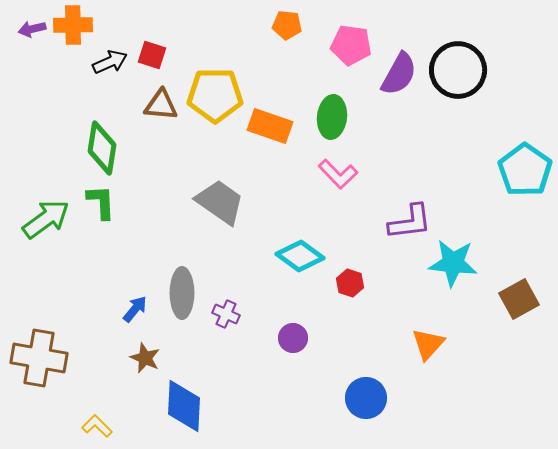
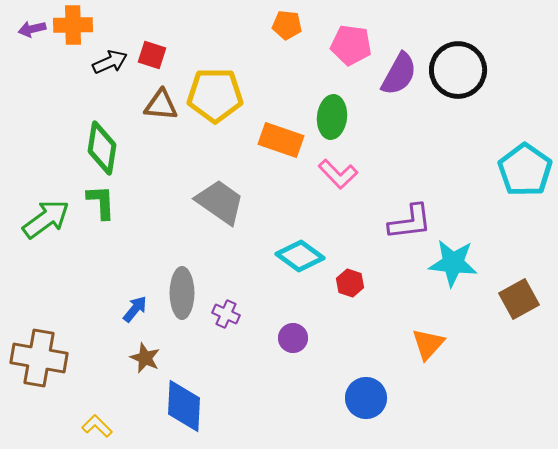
orange rectangle: moved 11 px right, 14 px down
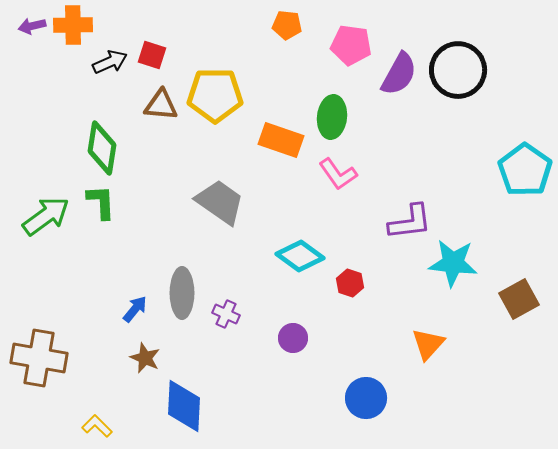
purple arrow: moved 3 px up
pink L-shape: rotated 9 degrees clockwise
green arrow: moved 3 px up
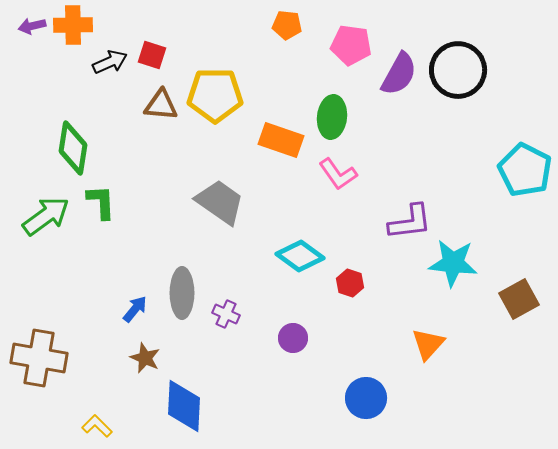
green diamond: moved 29 px left
cyan pentagon: rotated 8 degrees counterclockwise
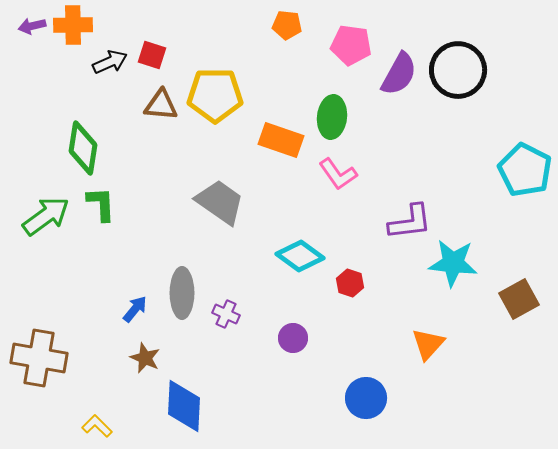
green diamond: moved 10 px right
green L-shape: moved 2 px down
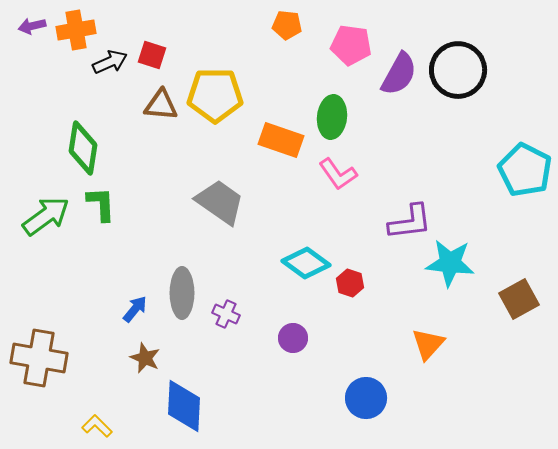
orange cross: moved 3 px right, 5 px down; rotated 9 degrees counterclockwise
cyan diamond: moved 6 px right, 7 px down
cyan star: moved 3 px left
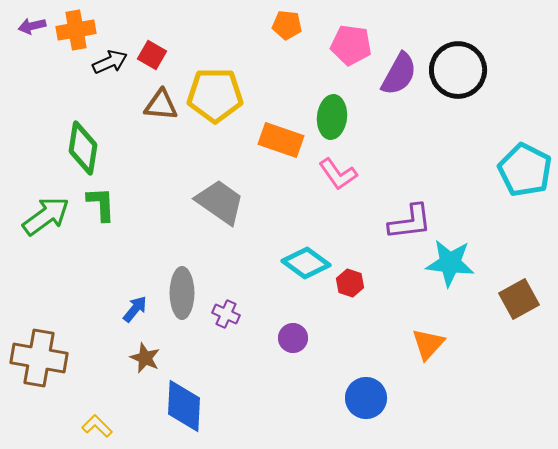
red square: rotated 12 degrees clockwise
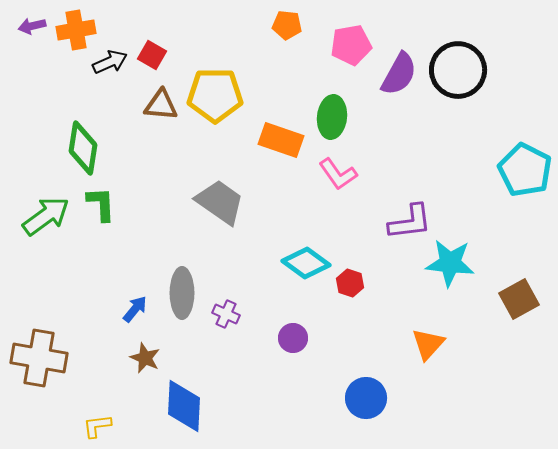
pink pentagon: rotated 18 degrees counterclockwise
yellow L-shape: rotated 52 degrees counterclockwise
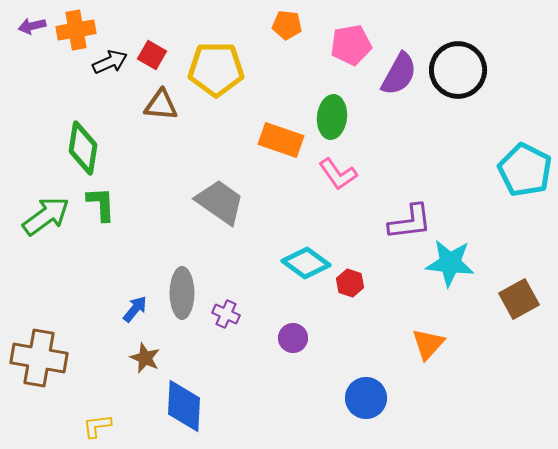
yellow pentagon: moved 1 px right, 26 px up
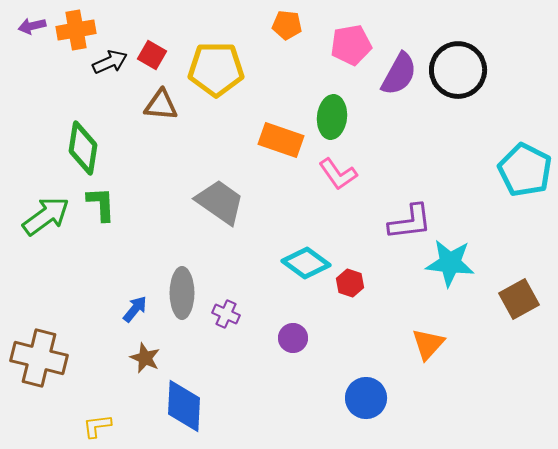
brown cross: rotated 4 degrees clockwise
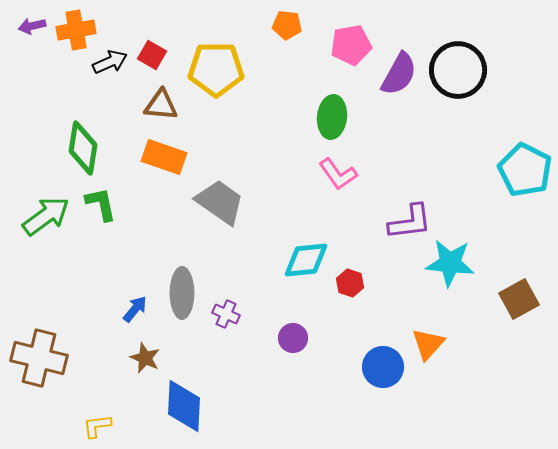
orange rectangle: moved 117 px left, 17 px down
green L-shape: rotated 9 degrees counterclockwise
cyan diamond: moved 3 px up; rotated 42 degrees counterclockwise
blue circle: moved 17 px right, 31 px up
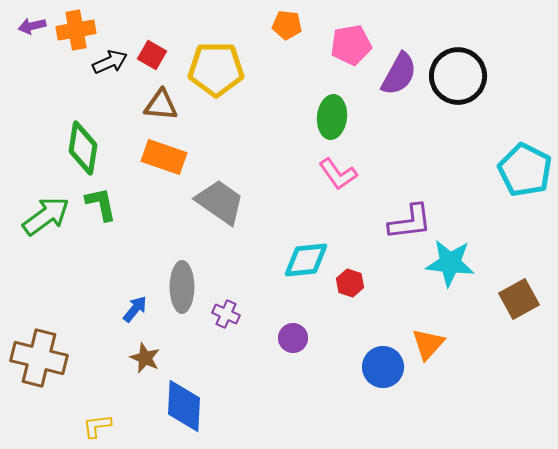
black circle: moved 6 px down
gray ellipse: moved 6 px up
